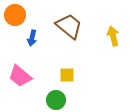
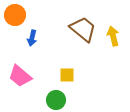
brown trapezoid: moved 14 px right, 3 px down
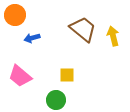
blue arrow: rotated 63 degrees clockwise
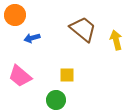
yellow arrow: moved 3 px right, 4 px down
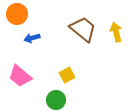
orange circle: moved 2 px right, 1 px up
yellow arrow: moved 8 px up
yellow square: rotated 28 degrees counterclockwise
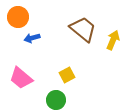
orange circle: moved 1 px right, 3 px down
yellow arrow: moved 3 px left, 8 px down; rotated 36 degrees clockwise
pink trapezoid: moved 1 px right, 2 px down
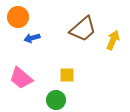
brown trapezoid: rotated 100 degrees clockwise
yellow square: rotated 28 degrees clockwise
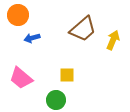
orange circle: moved 2 px up
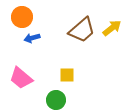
orange circle: moved 4 px right, 2 px down
brown trapezoid: moved 1 px left, 1 px down
yellow arrow: moved 1 px left, 12 px up; rotated 30 degrees clockwise
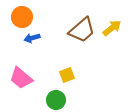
yellow square: rotated 21 degrees counterclockwise
